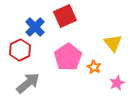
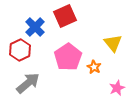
pink star: moved 5 px down
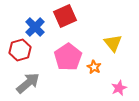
red hexagon: rotated 10 degrees clockwise
pink star: moved 2 px right
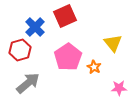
pink star: rotated 21 degrees clockwise
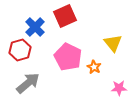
pink pentagon: rotated 12 degrees counterclockwise
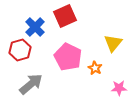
yellow triangle: rotated 18 degrees clockwise
orange star: moved 1 px right, 1 px down
gray arrow: moved 3 px right, 1 px down
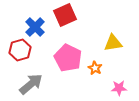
red square: moved 1 px up
yellow triangle: rotated 42 degrees clockwise
pink pentagon: moved 1 px down
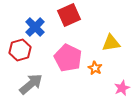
red square: moved 4 px right
yellow triangle: moved 2 px left
pink star: moved 3 px right; rotated 21 degrees counterclockwise
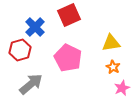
orange star: moved 18 px right, 1 px up
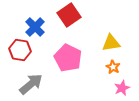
red square: rotated 10 degrees counterclockwise
red hexagon: rotated 25 degrees clockwise
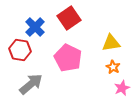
red square: moved 3 px down
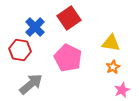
yellow triangle: rotated 18 degrees clockwise
orange star: rotated 16 degrees clockwise
pink star: moved 2 px down
